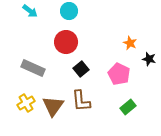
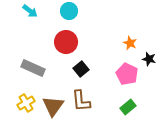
pink pentagon: moved 8 px right
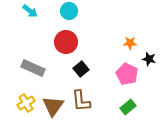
orange star: rotated 24 degrees counterclockwise
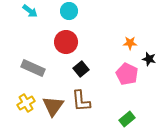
green rectangle: moved 1 px left, 12 px down
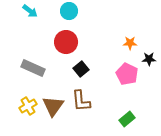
black star: rotated 16 degrees counterclockwise
yellow cross: moved 2 px right, 3 px down
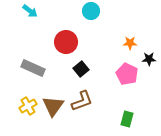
cyan circle: moved 22 px right
brown L-shape: moved 1 px right; rotated 105 degrees counterclockwise
green rectangle: rotated 35 degrees counterclockwise
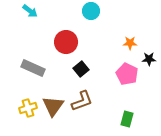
yellow cross: moved 2 px down; rotated 12 degrees clockwise
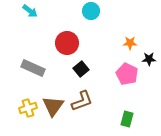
red circle: moved 1 px right, 1 px down
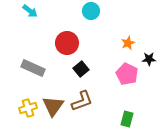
orange star: moved 2 px left; rotated 24 degrees counterclockwise
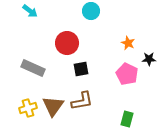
orange star: rotated 24 degrees counterclockwise
black square: rotated 28 degrees clockwise
brown L-shape: rotated 10 degrees clockwise
